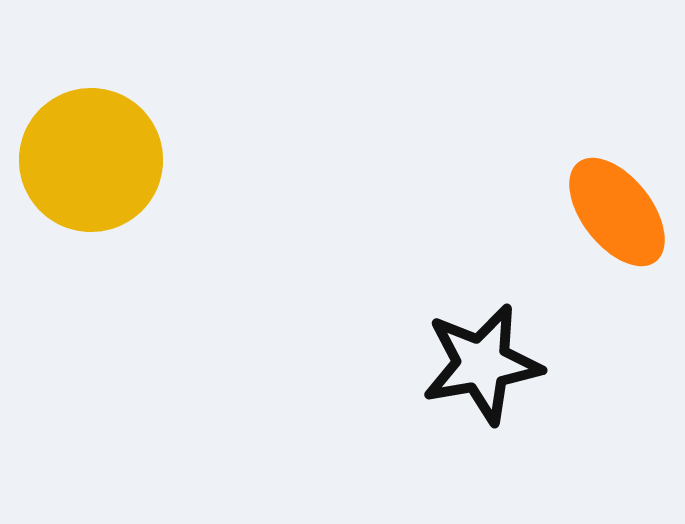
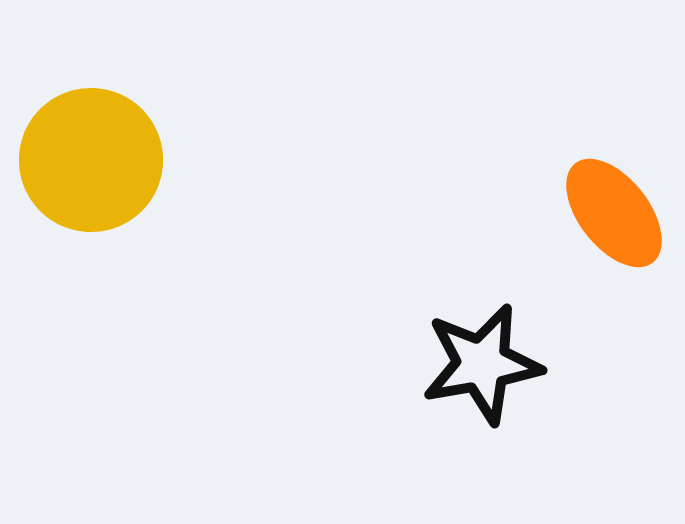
orange ellipse: moved 3 px left, 1 px down
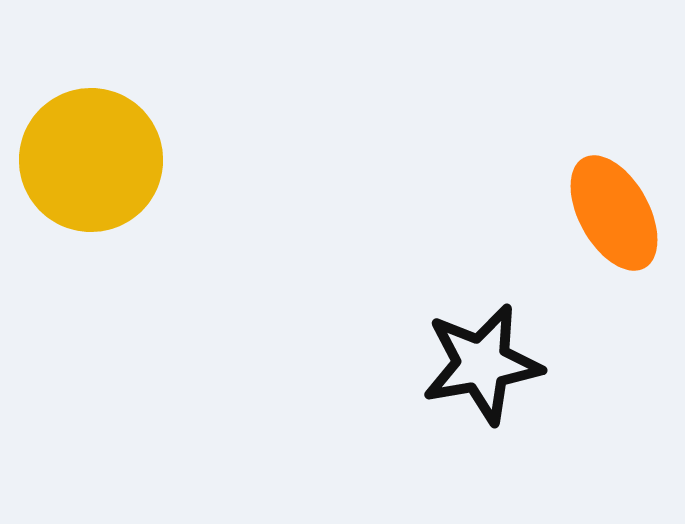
orange ellipse: rotated 9 degrees clockwise
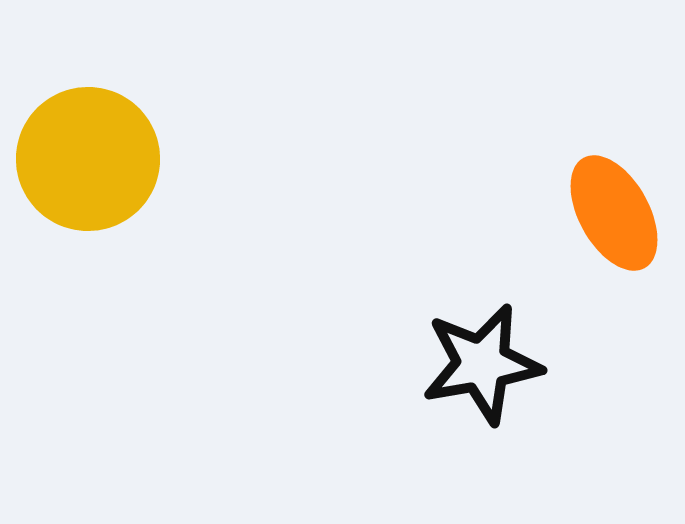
yellow circle: moved 3 px left, 1 px up
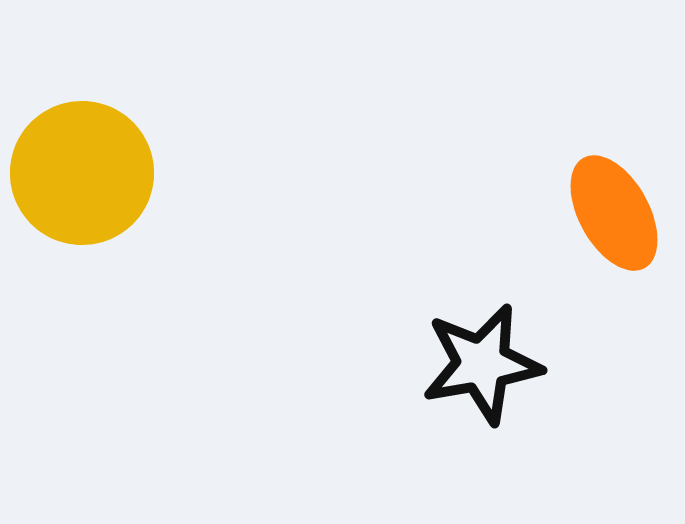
yellow circle: moved 6 px left, 14 px down
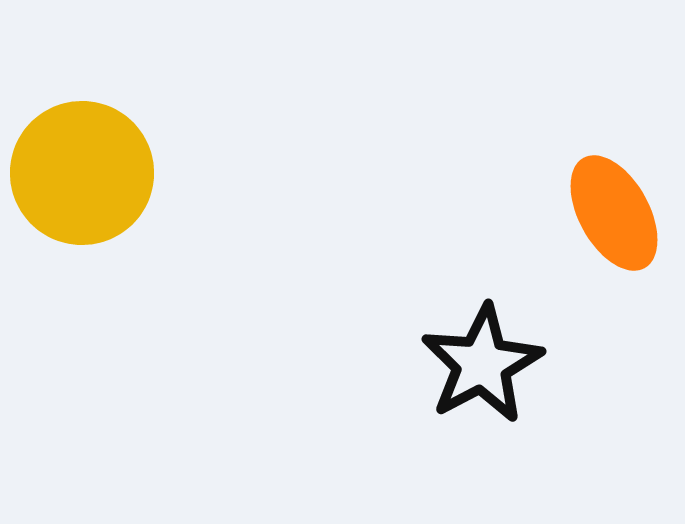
black star: rotated 18 degrees counterclockwise
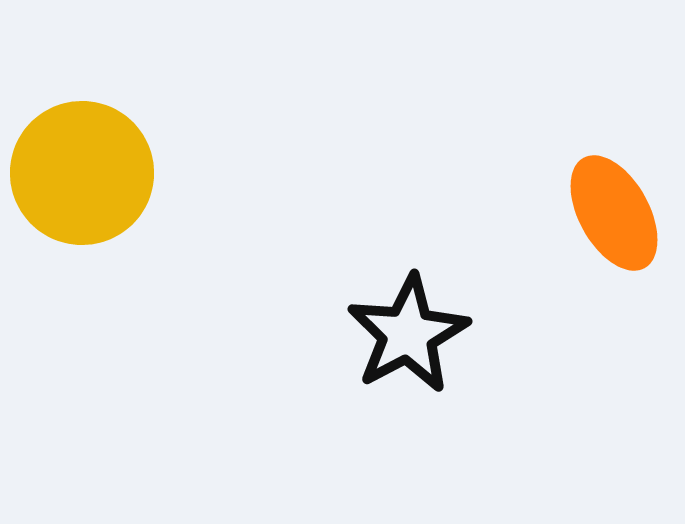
black star: moved 74 px left, 30 px up
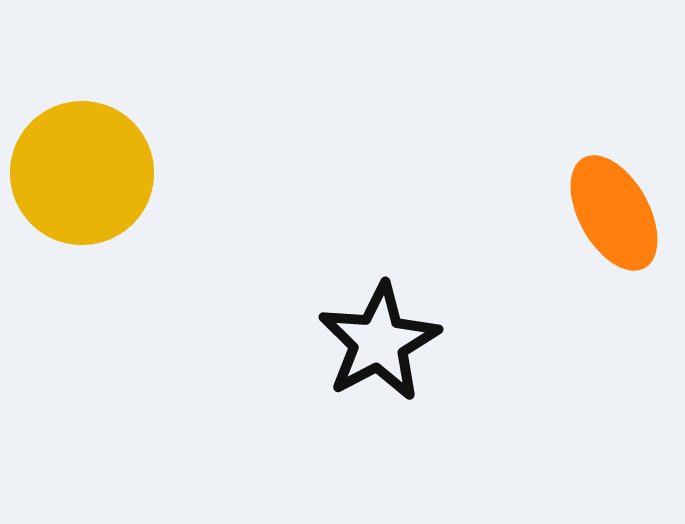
black star: moved 29 px left, 8 px down
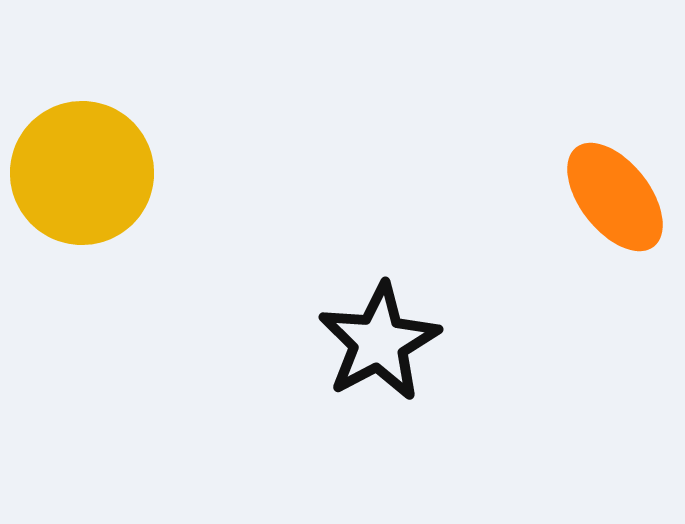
orange ellipse: moved 1 px right, 16 px up; rotated 9 degrees counterclockwise
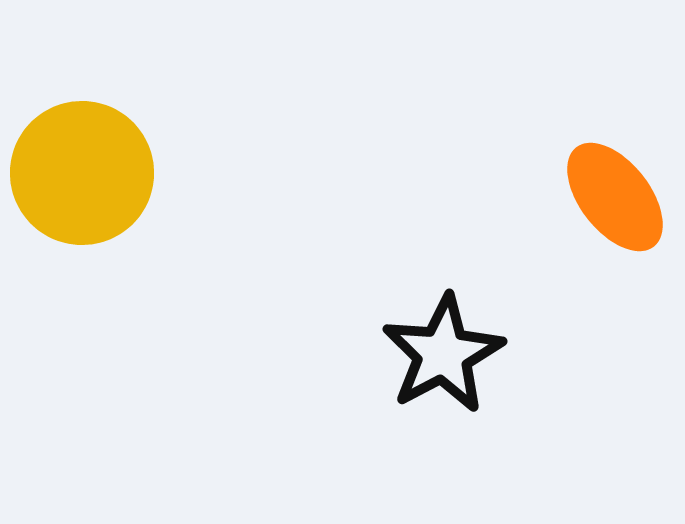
black star: moved 64 px right, 12 px down
